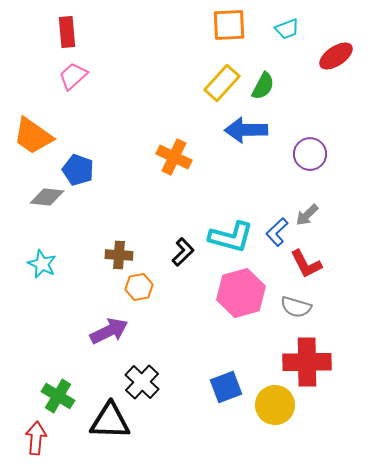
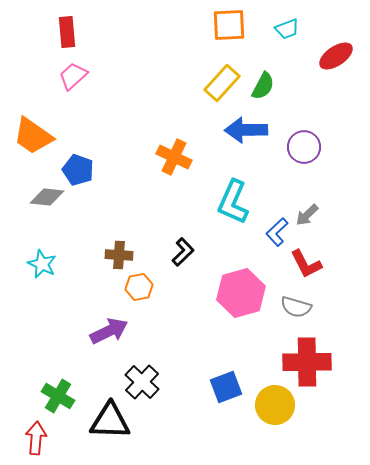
purple circle: moved 6 px left, 7 px up
cyan L-shape: moved 2 px right, 35 px up; rotated 99 degrees clockwise
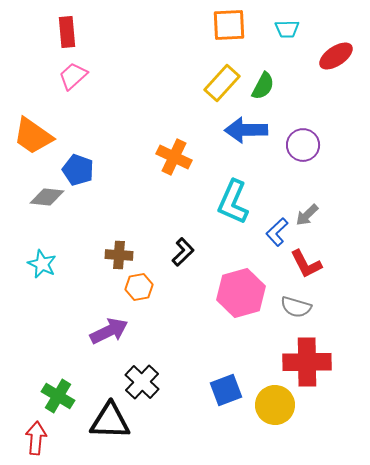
cyan trapezoid: rotated 20 degrees clockwise
purple circle: moved 1 px left, 2 px up
blue square: moved 3 px down
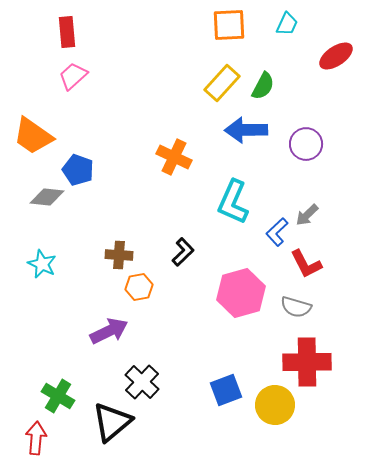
cyan trapezoid: moved 5 px up; rotated 65 degrees counterclockwise
purple circle: moved 3 px right, 1 px up
black triangle: moved 2 px right, 1 px down; rotated 42 degrees counterclockwise
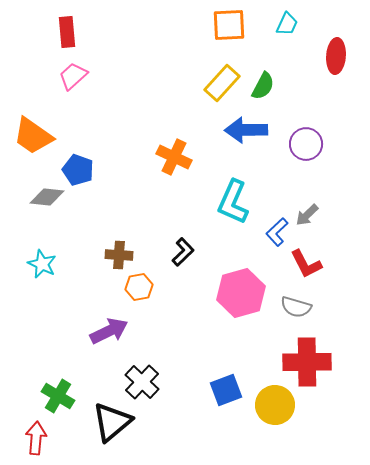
red ellipse: rotated 52 degrees counterclockwise
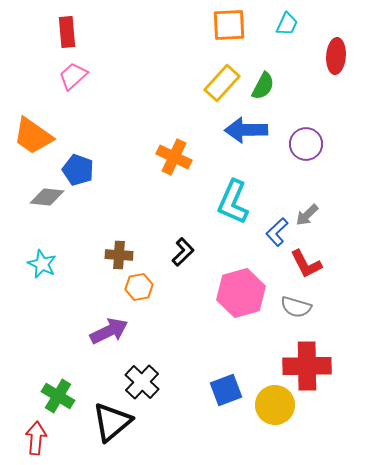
red cross: moved 4 px down
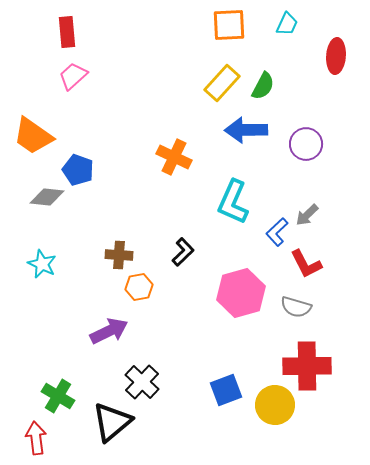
red arrow: rotated 12 degrees counterclockwise
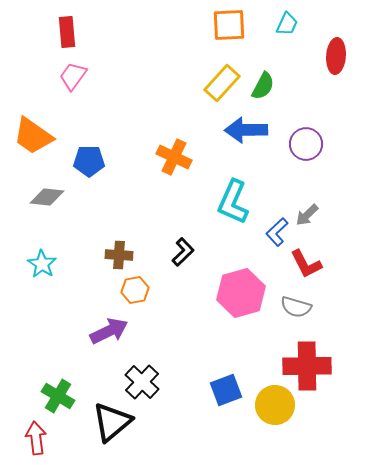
pink trapezoid: rotated 12 degrees counterclockwise
blue pentagon: moved 11 px right, 9 px up; rotated 20 degrees counterclockwise
cyan star: rotated 8 degrees clockwise
orange hexagon: moved 4 px left, 3 px down
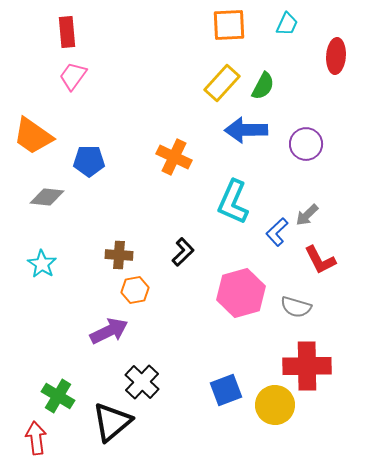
red L-shape: moved 14 px right, 4 px up
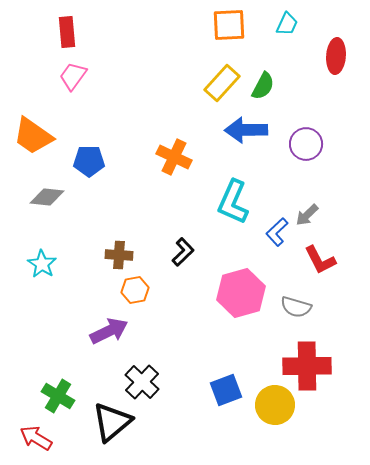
red arrow: rotated 52 degrees counterclockwise
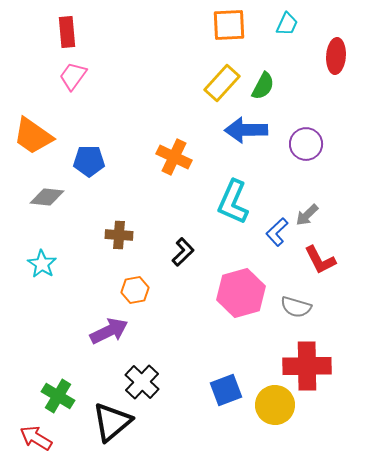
brown cross: moved 20 px up
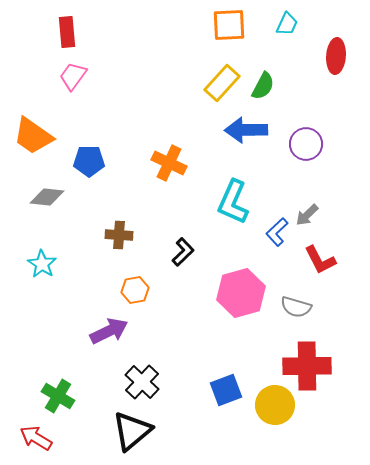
orange cross: moved 5 px left, 6 px down
black triangle: moved 20 px right, 9 px down
